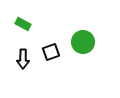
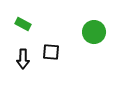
green circle: moved 11 px right, 10 px up
black square: rotated 24 degrees clockwise
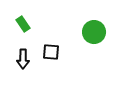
green rectangle: rotated 28 degrees clockwise
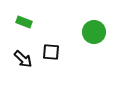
green rectangle: moved 1 px right, 2 px up; rotated 35 degrees counterclockwise
black arrow: rotated 48 degrees counterclockwise
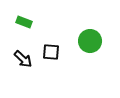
green circle: moved 4 px left, 9 px down
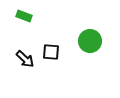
green rectangle: moved 6 px up
black arrow: moved 2 px right
